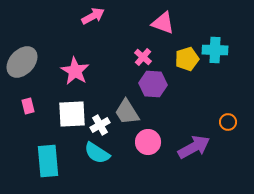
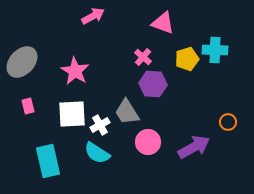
cyan rectangle: rotated 8 degrees counterclockwise
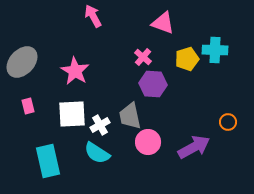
pink arrow: rotated 90 degrees counterclockwise
gray trapezoid: moved 3 px right, 4 px down; rotated 20 degrees clockwise
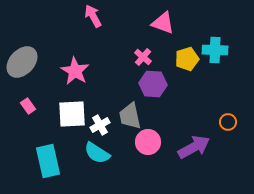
pink rectangle: rotated 21 degrees counterclockwise
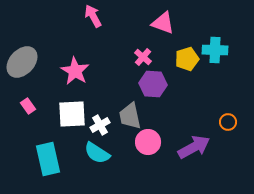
cyan rectangle: moved 2 px up
